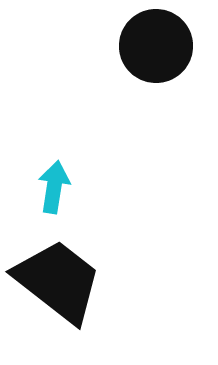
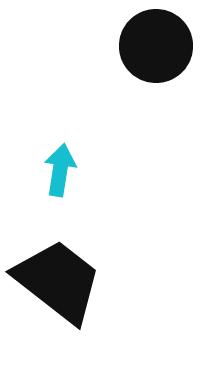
cyan arrow: moved 6 px right, 17 px up
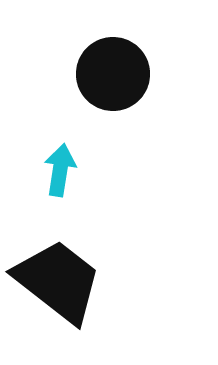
black circle: moved 43 px left, 28 px down
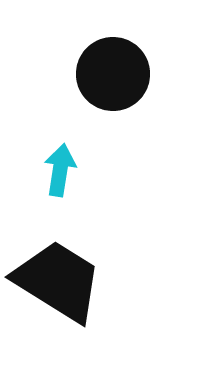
black trapezoid: rotated 6 degrees counterclockwise
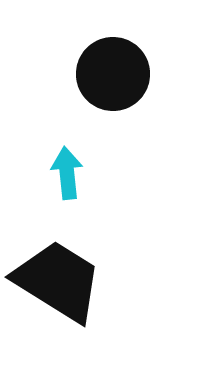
cyan arrow: moved 7 px right, 3 px down; rotated 15 degrees counterclockwise
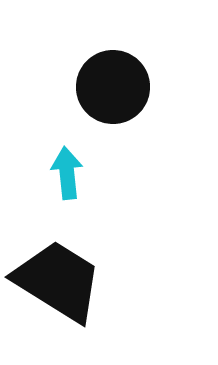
black circle: moved 13 px down
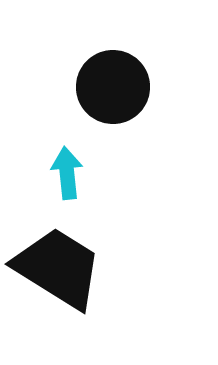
black trapezoid: moved 13 px up
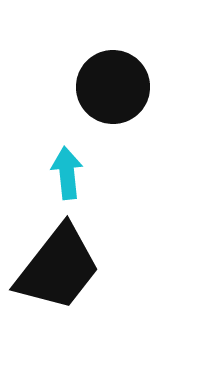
black trapezoid: rotated 96 degrees clockwise
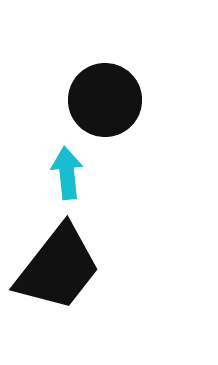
black circle: moved 8 px left, 13 px down
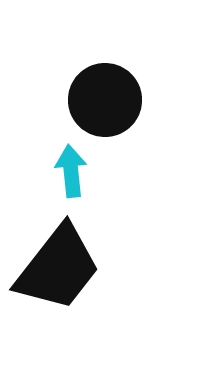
cyan arrow: moved 4 px right, 2 px up
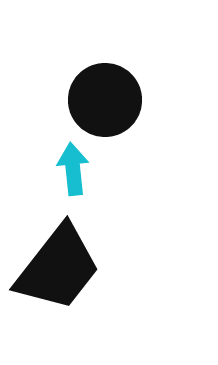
cyan arrow: moved 2 px right, 2 px up
